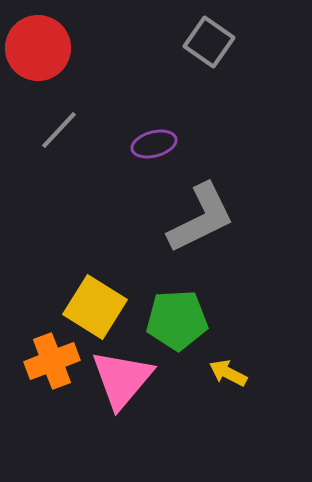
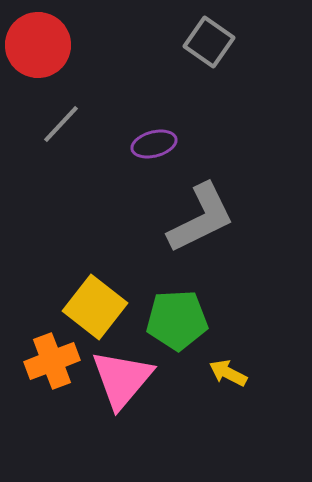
red circle: moved 3 px up
gray line: moved 2 px right, 6 px up
yellow square: rotated 6 degrees clockwise
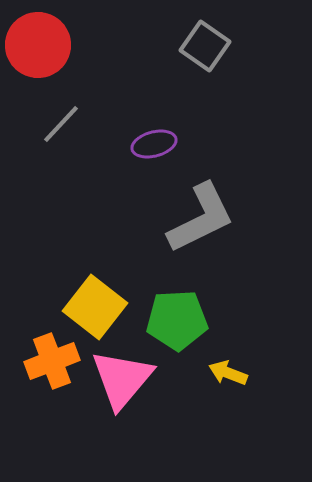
gray square: moved 4 px left, 4 px down
yellow arrow: rotated 6 degrees counterclockwise
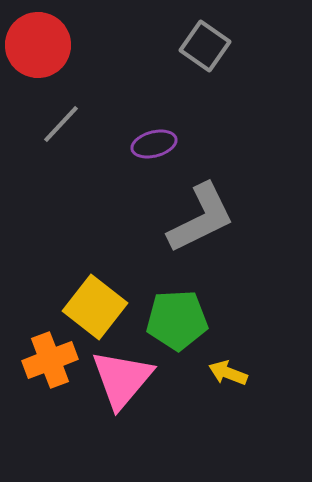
orange cross: moved 2 px left, 1 px up
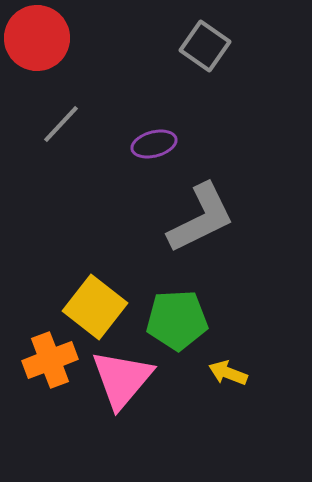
red circle: moved 1 px left, 7 px up
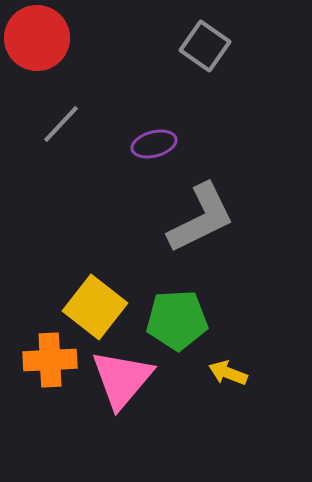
orange cross: rotated 18 degrees clockwise
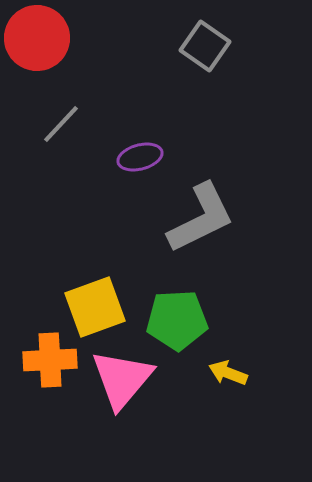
purple ellipse: moved 14 px left, 13 px down
yellow square: rotated 32 degrees clockwise
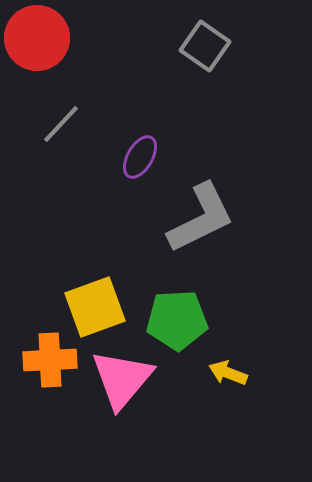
purple ellipse: rotated 45 degrees counterclockwise
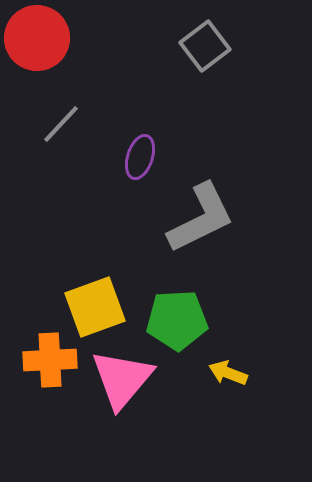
gray square: rotated 18 degrees clockwise
purple ellipse: rotated 12 degrees counterclockwise
